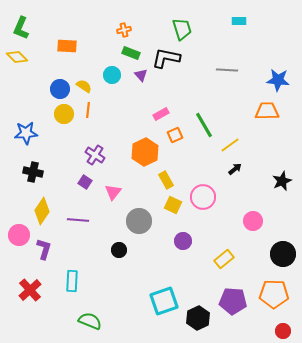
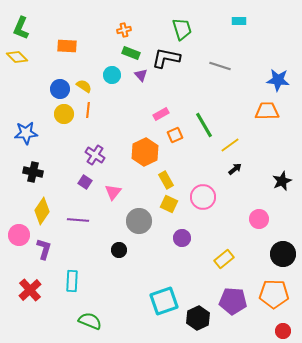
gray line at (227, 70): moved 7 px left, 4 px up; rotated 15 degrees clockwise
yellow square at (173, 205): moved 4 px left, 1 px up
pink circle at (253, 221): moved 6 px right, 2 px up
purple circle at (183, 241): moved 1 px left, 3 px up
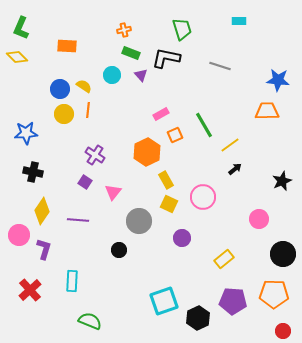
orange hexagon at (145, 152): moved 2 px right
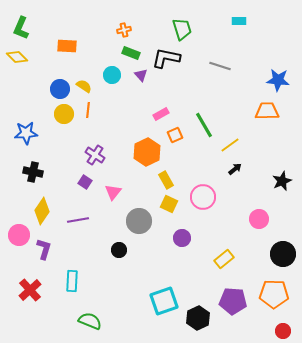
purple line at (78, 220): rotated 15 degrees counterclockwise
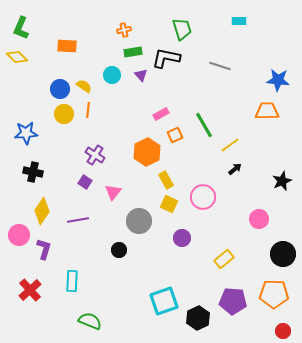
green rectangle at (131, 53): moved 2 px right, 1 px up; rotated 30 degrees counterclockwise
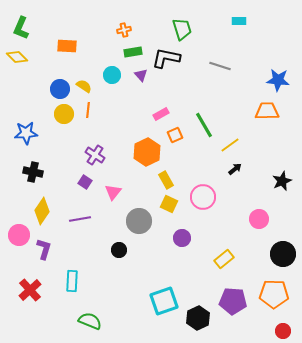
purple line at (78, 220): moved 2 px right, 1 px up
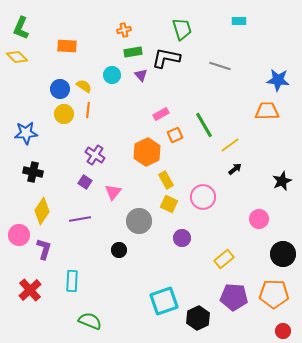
purple pentagon at (233, 301): moved 1 px right, 4 px up
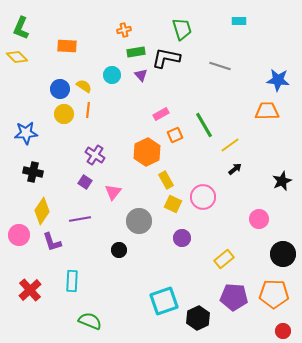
green rectangle at (133, 52): moved 3 px right
yellow square at (169, 204): moved 4 px right
purple L-shape at (44, 249): moved 8 px right, 7 px up; rotated 145 degrees clockwise
